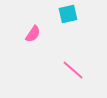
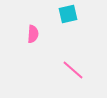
pink semicircle: rotated 30 degrees counterclockwise
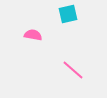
pink semicircle: moved 1 px down; rotated 84 degrees counterclockwise
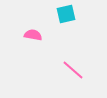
cyan square: moved 2 px left
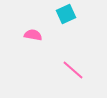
cyan square: rotated 12 degrees counterclockwise
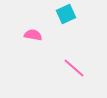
pink line: moved 1 px right, 2 px up
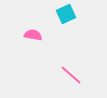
pink line: moved 3 px left, 7 px down
